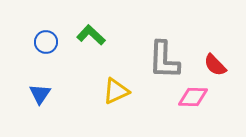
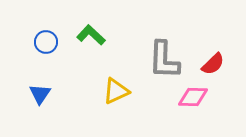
red semicircle: moved 2 px left, 1 px up; rotated 90 degrees counterclockwise
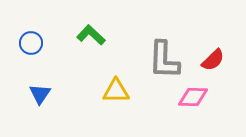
blue circle: moved 15 px left, 1 px down
red semicircle: moved 4 px up
yellow triangle: rotated 24 degrees clockwise
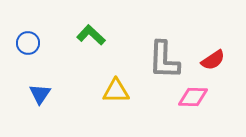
blue circle: moved 3 px left
red semicircle: rotated 10 degrees clockwise
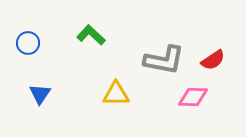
gray L-shape: rotated 81 degrees counterclockwise
yellow triangle: moved 3 px down
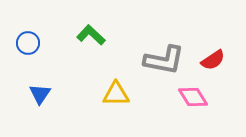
pink diamond: rotated 56 degrees clockwise
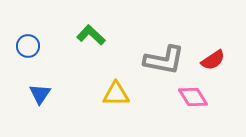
blue circle: moved 3 px down
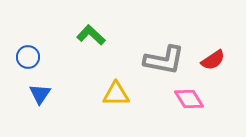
blue circle: moved 11 px down
pink diamond: moved 4 px left, 2 px down
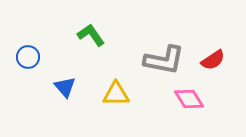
green L-shape: rotated 12 degrees clockwise
blue triangle: moved 25 px right, 7 px up; rotated 15 degrees counterclockwise
